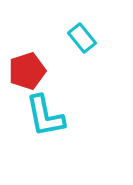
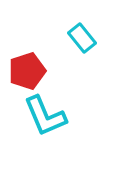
cyan L-shape: rotated 12 degrees counterclockwise
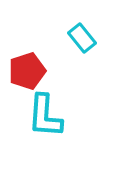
cyan L-shape: rotated 27 degrees clockwise
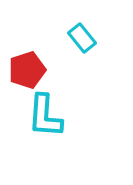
red pentagon: moved 1 px up
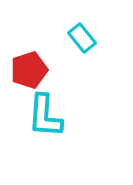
red pentagon: moved 2 px right
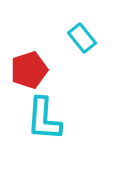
cyan L-shape: moved 1 px left, 3 px down
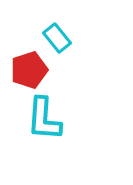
cyan rectangle: moved 25 px left
